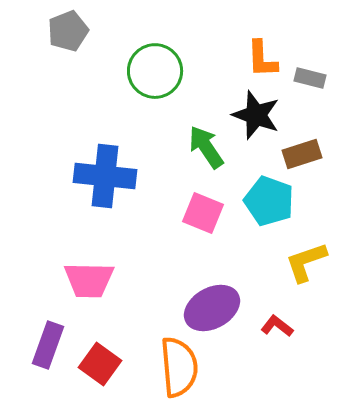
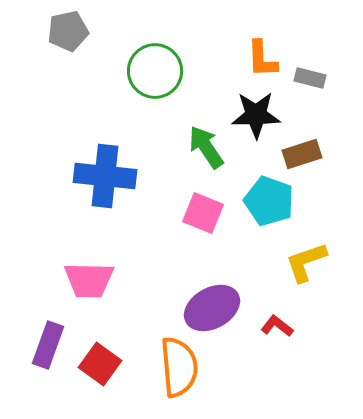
gray pentagon: rotated 9 degrees clockwise
black star: rotated 21 degrees counterclockwise
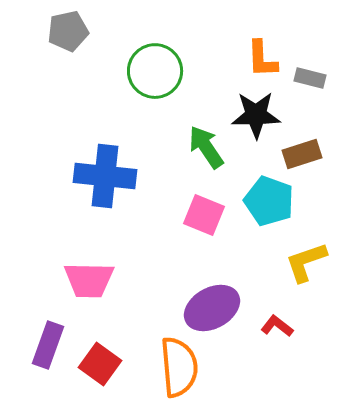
pink square: moved 1 px right, 2 px down
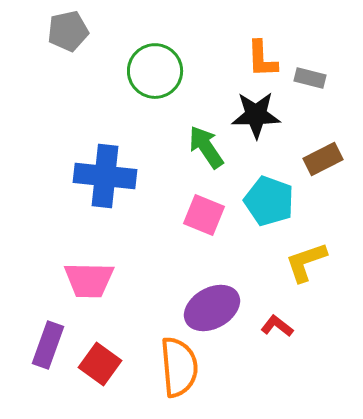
brown rectangle: moved 21 px right, 5 px down; rotated 9 degrees counterclockwise
